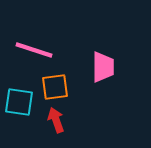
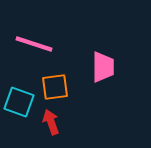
pink line: moved 6 px up
cyan square: rotated 12 degrees clockwise
red arrow: moved 5 px left, 2 px down
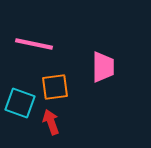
pink line: rotated 6 degrees counterclockwise
cyan square: moved 1 px right, 1 px down
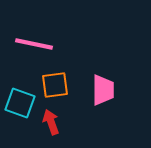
pink trapezoid: moved 23 px down
orange square: moved 2 px up
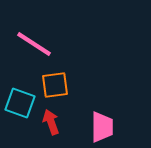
pink line: rotated 21 degrees clockwise
pink trapezoid: moved 1 px left, 37 px down
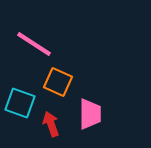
orange square: moved 3 px right, 3 px up; rotated 32 degrees clockwise
red arrow: moved 2 px down
pink trapezoid: moved 12 px left, 13 px up
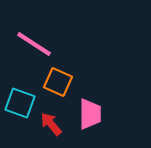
red arrow: rotated 20 degrees counterclockwise
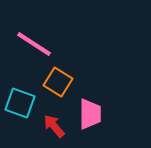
orange square: rotated 8 degrees clockwise
red arrow: moved 3 px right, 2 px down
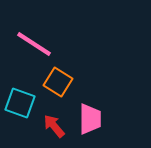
pink trapezoid: moved 5 px down
